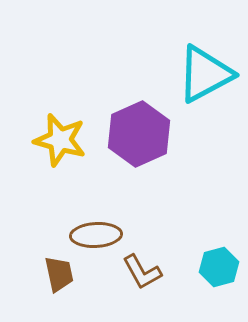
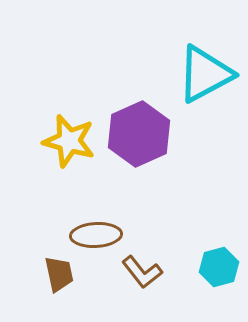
yellow star: moved 9 px right, 1 px down
brown L-shape: rotated 9 degrees counterclockwise
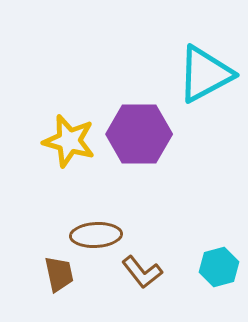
purple hexagon: rotated 24 degrees clockwise
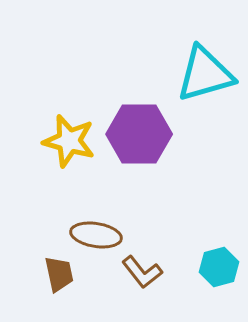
cyan triangle: rotated 12 degrees clockwise
brown ellipse: rotated 12 degrees clockwise
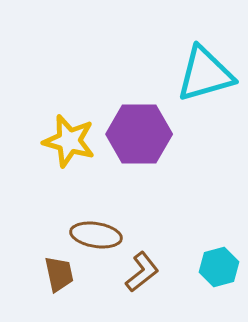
brown L-shape: rotated 90 degrees counterclockwise
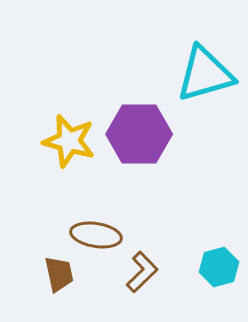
brown L-shape: rotated 6 degrees counterclockwise
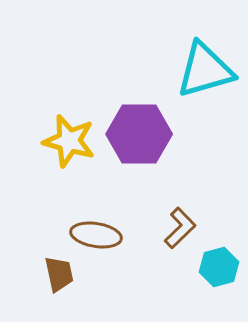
cyan triangle: moved 4 px up
brown L-shape: moved 38 px right, 44 px up
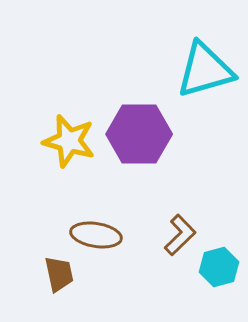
brown L-shape: moved 7 px down
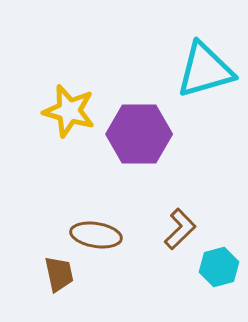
yellow star: moved 30 px up
brown L-shape: moved 6 px up
